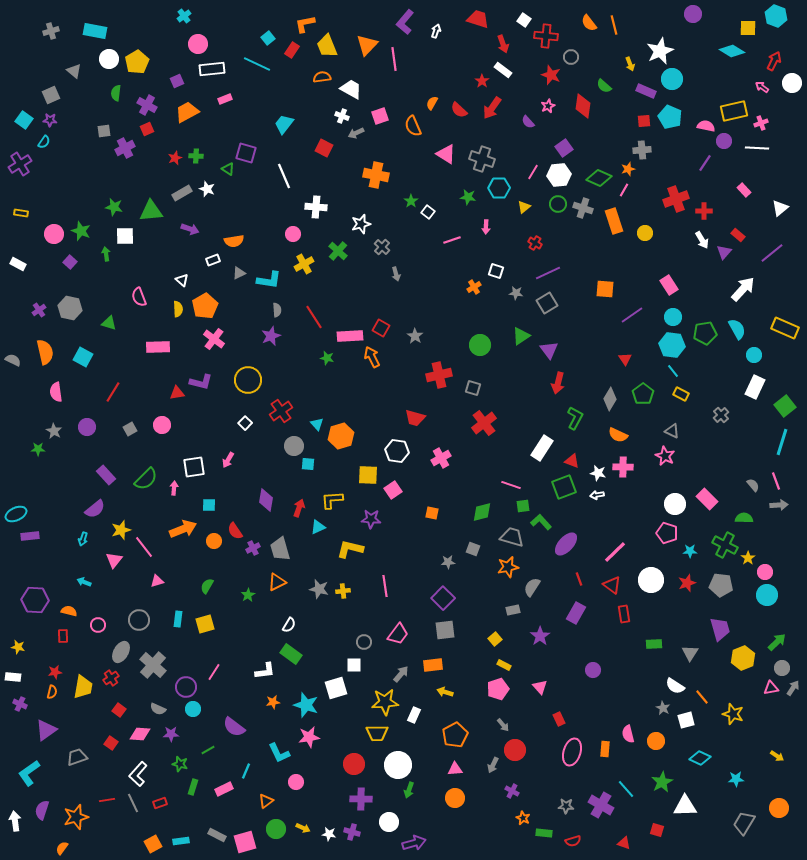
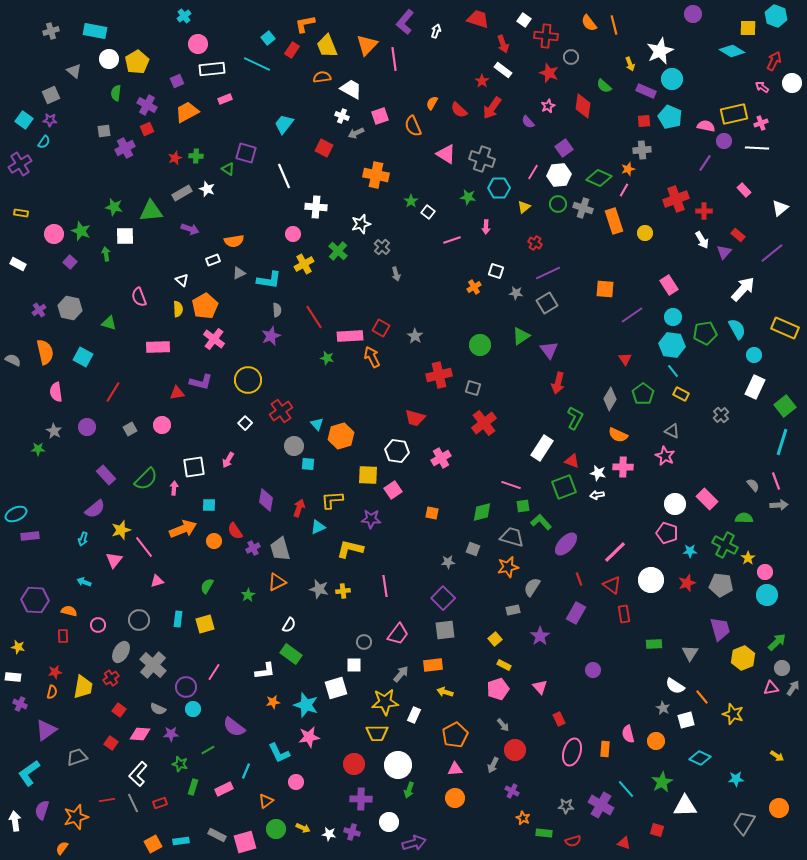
red star at (551, 75): moved 2 px left, 2 px up
yellow rectangle at (734, 111): moved 3 px down
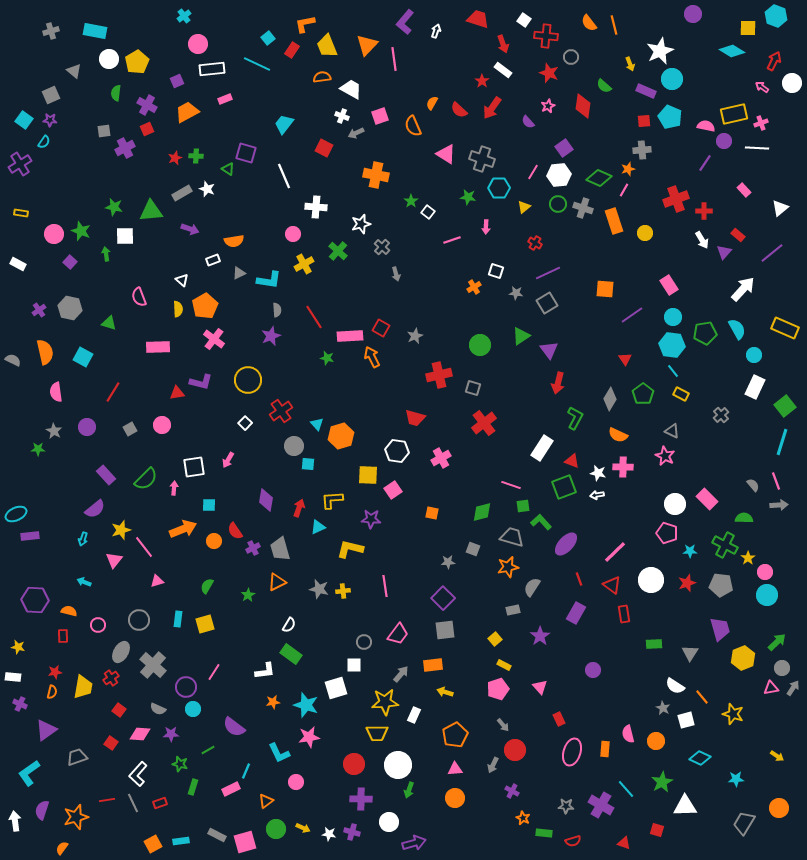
gray star at (415, 336): rotated 14 degrees clockwise
pink rectangle at (224, 789): moved 7 px right
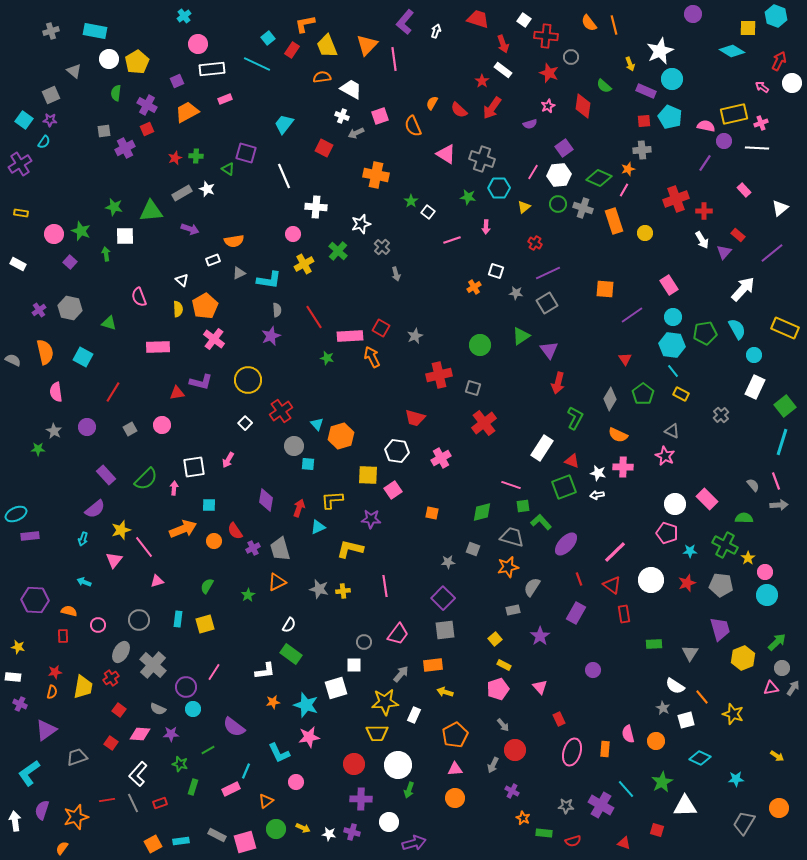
red arrow at (774, 61): moved 5 px right
purple semicircle at (528, 122): moved 2 px right, 2 px down; rotated 64 degrees counterclockwise
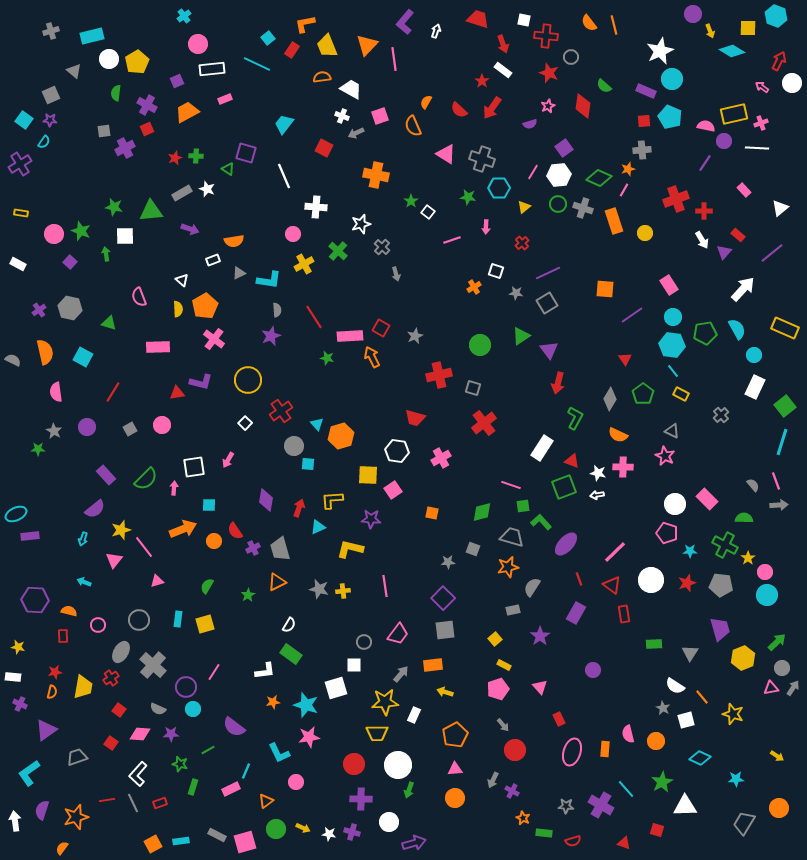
white square at (524, 20): rotated 24 degrees counterclockwise
cyan rectangle at (95, 31): moved 3 px left, 5 px down; rotated 25 degrees counterclockwise
yellow arrow at (630, 64): moved 80 px right, 33 px up
orange semicircle at (432, 103): moved 6 px left, 1 px up
red cross at (535, 243): moved 13 px left; rotated 16 degrees clockwise
gray arrow at (493, 765): moved 15 px down
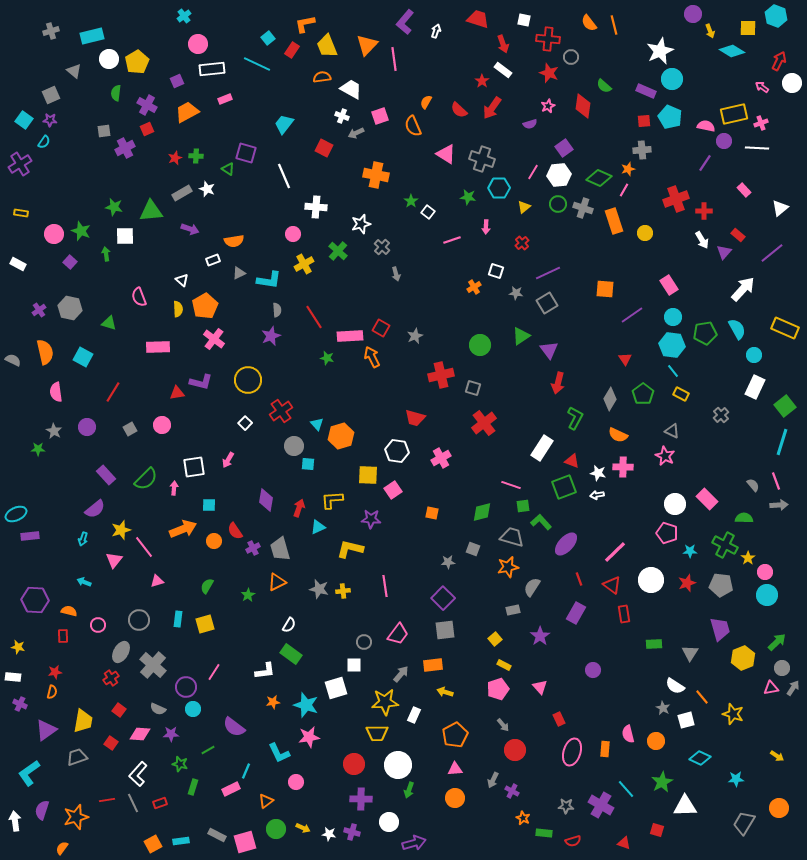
red cross at (546, 36): moved 2 px right, 3 px down
red cross at (439, 375): moved 2 px right
yellow trapezoid at (83, 687): moved 34 px down
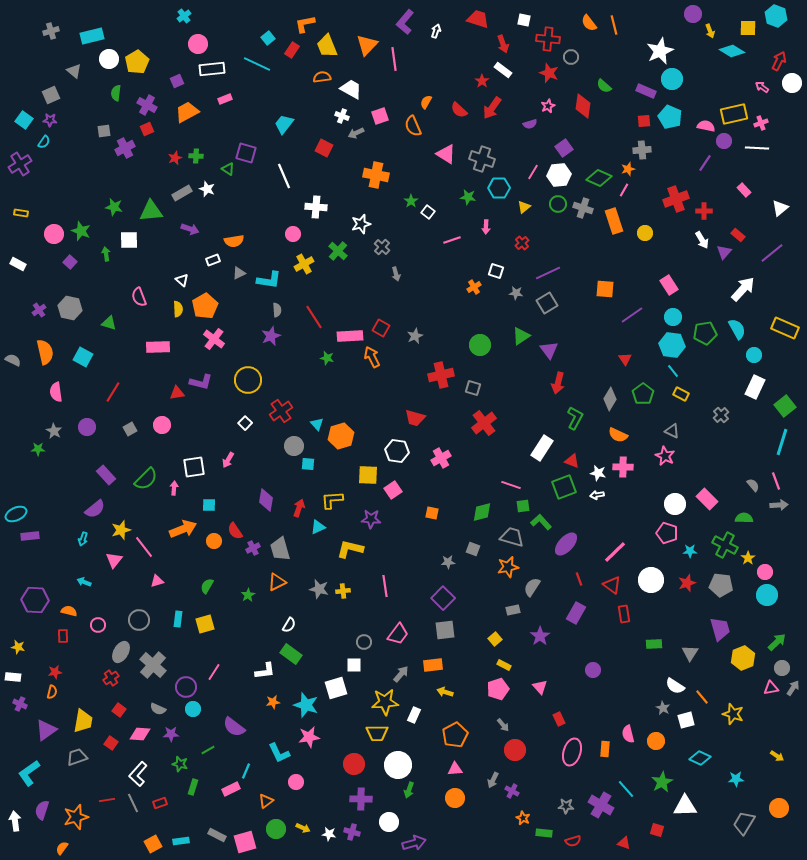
white square at (125, 236): moved 4 px right, 4 px down
